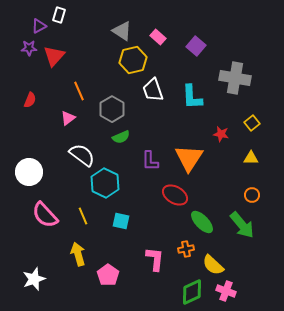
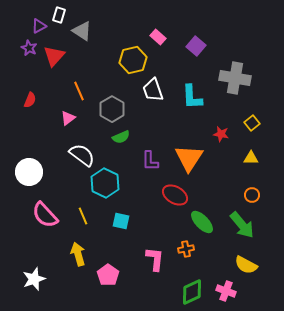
gray triangle: moved 40 px left
purple star: rotated 28 degrees clockwise
yellow semicircle: moved 33 px right; rotated 15 degrees counterclockwise
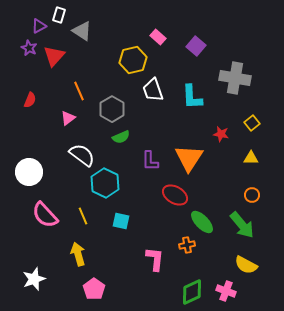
orange cross: moved 1 px right, 4 px up
pink pentagon: moved 14 px left, 14 px down
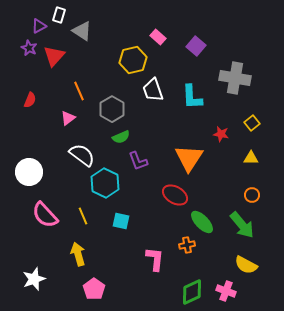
purple L-shape: moved 12 px left; rotated 20 degrees counterclockwise
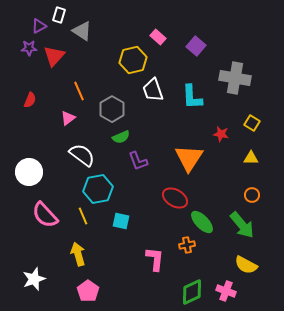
purple star: rotated 28 degrees counterclockwise
yellow square: rotated 21 degrees counterclockwise
cyan hexagon: moved 7 px left, 6 px down; rotated 24 degrees clockwise
red ellipse: moved 3 px down
pink pentagon: moved 6 px left, 2 px down
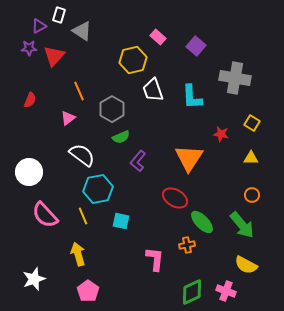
purple L-shape: rotated 60 degrees clockwise
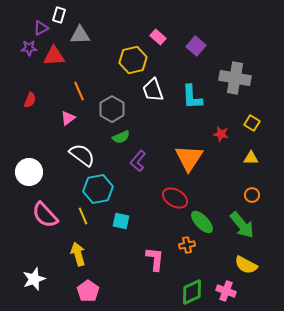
purple triangle: moved 2 px right, 2 px down
gray triangle: moved 2 px left, 4 px down; rotated 35 degrees counterclockwise
red triangle: rotated 45 degrees clockwise
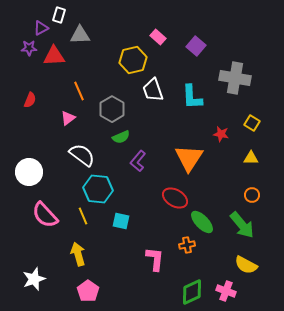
cyan hexagon: rotated 16 degrees clockwise
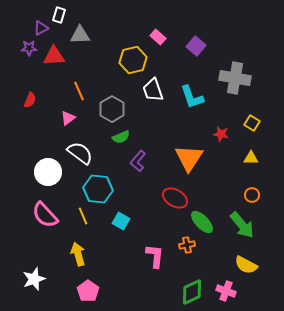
cyan L-shape: rotated 16 degrees counterclockwise
white semicircle: moved 2 px left, 2 px up
white circle: moved 19 px right
cyan square: rotated 18 degrees clockwise
pink L-shape: moved 3 px up
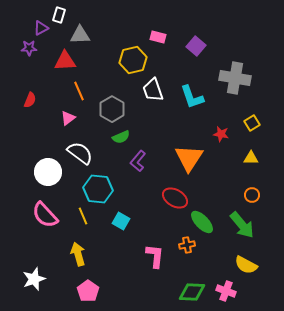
pink rectangle: rotated 28 degrees counterclockwise
red triangle: moved 11 px right, 5 px down
yellow square: rotated 28 degrees clockwise
green diamond: rotated 28 degrees clockwise
